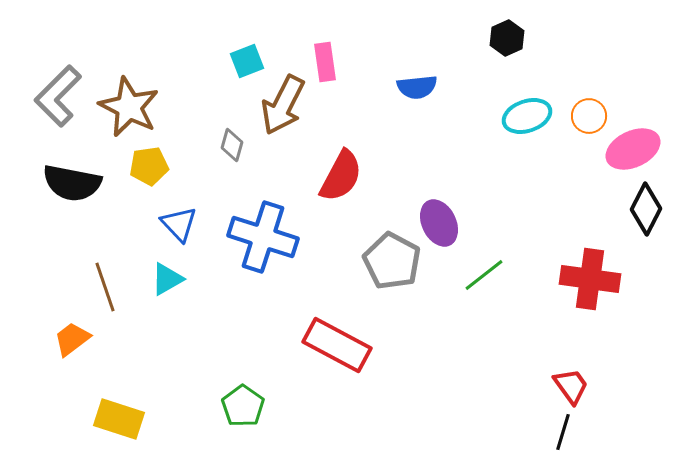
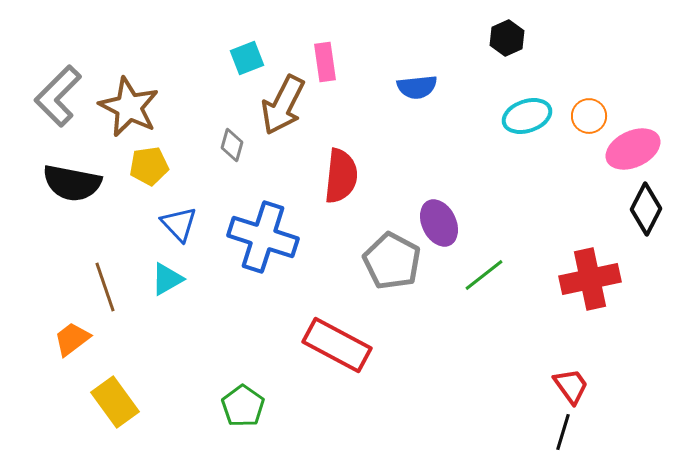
cyan square: moved 3 px up
red semicircle: rotated 22 degrees counterclockwise
red cross: rotated 20 degrees counterclockwise
yellow rectangle: moved 4 px left, 17 px up; rotated 36 degrees clockwise
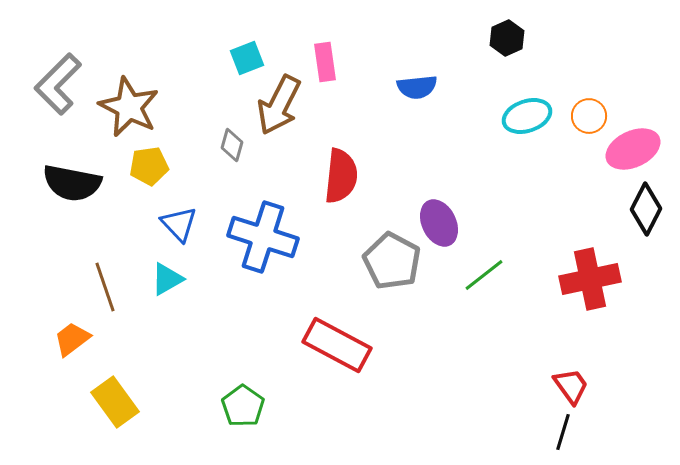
gray L-shape: moved 12 px up
brown arrow: moved 4 px left
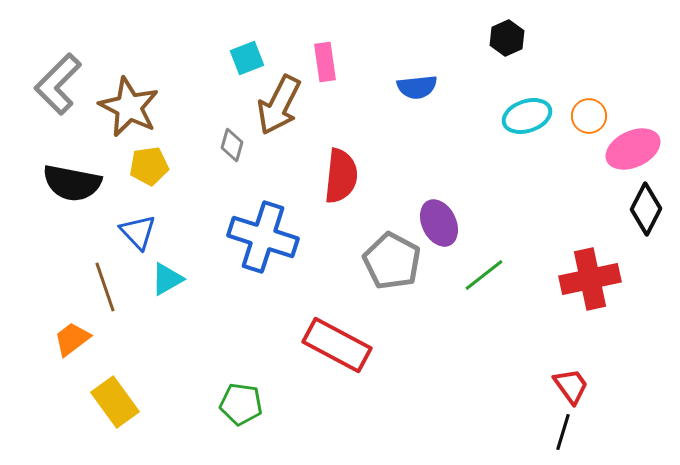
blue triangle: moved 41 px left, 8 px down
green pentagon: moved 2 px left, 2 px up; rotated 27 degrees counterclockwise
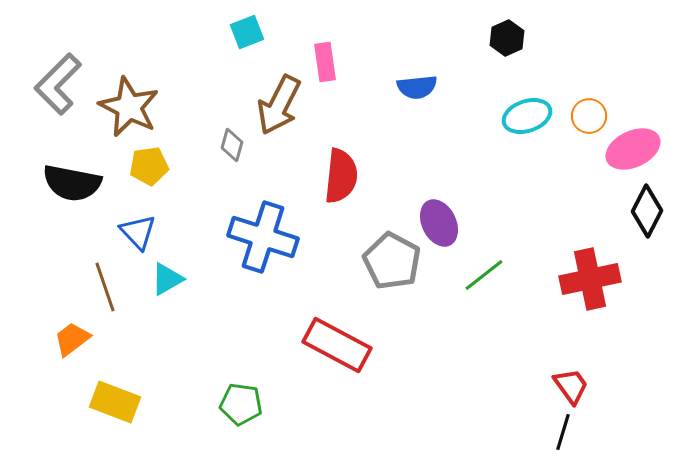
cyan square: moved 26 px up
black diamond: moved 1 px right, 2 px down
yellow rectangle: rotated 33 degrees counterclockwise
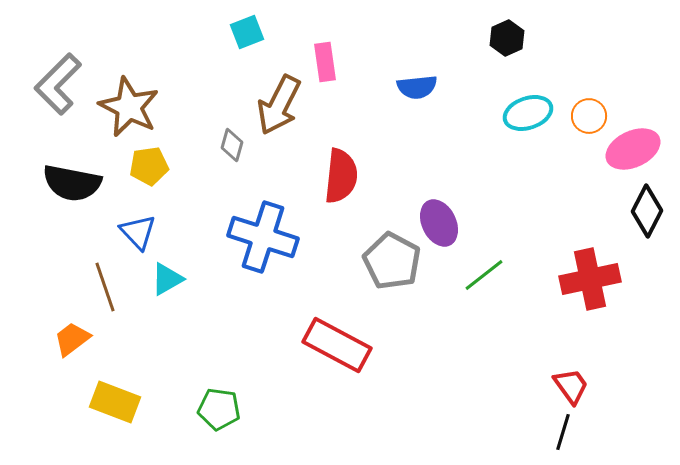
cyan ellipse: moved 1 px right, 3 px up
green pentagon: moved 22 px left, 5 px down
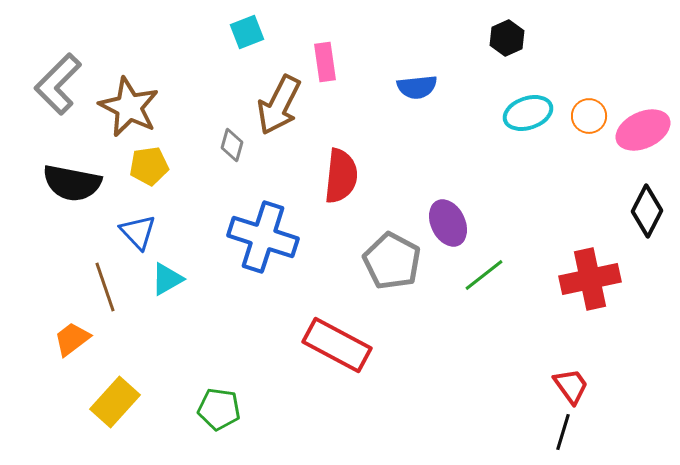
pink ellipse: moved 10 px right, 19 px up
purple ellipse: moved 9 px right
yellow rectangle: rotated 69 degrees counterclockwise
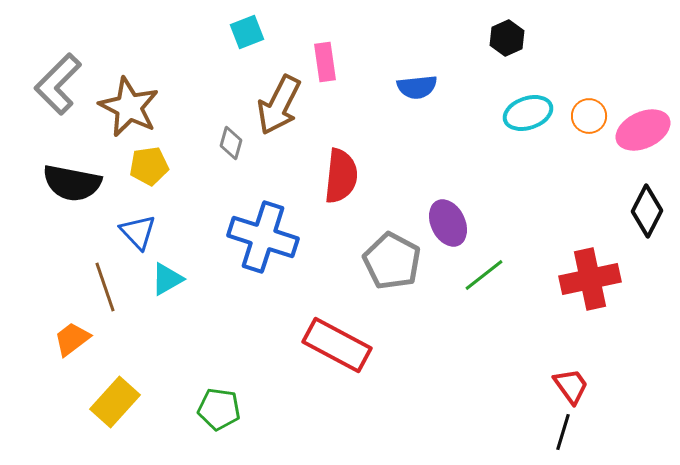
gray diamond: moved 1 px left, 2 px up
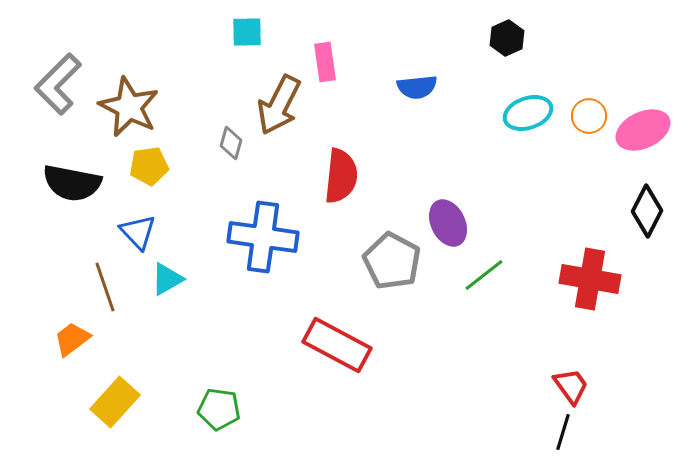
cyan square: rotated 20 degrees clockwise
blue cross: rotated 10 degrees counterclockwise
red cross: rotated 22 degrees clockwise
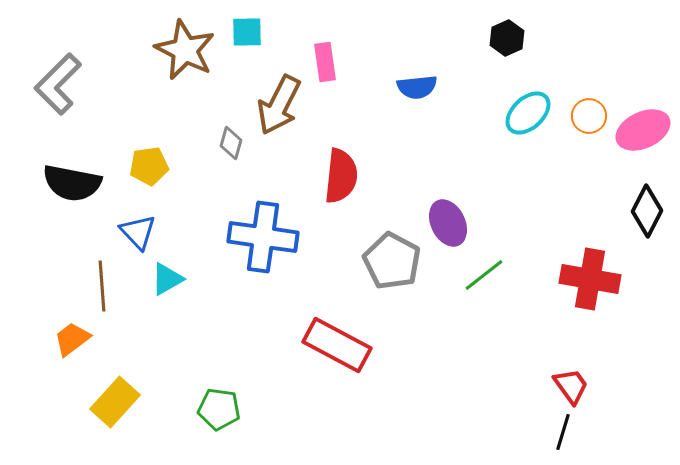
brown star: moved 56 px right, 57 px up
cyan ellipse: rotated 24 degrees counterclockwise
brown line: moved 3 px left, 1 px up; rotated 15 degrees clockwise
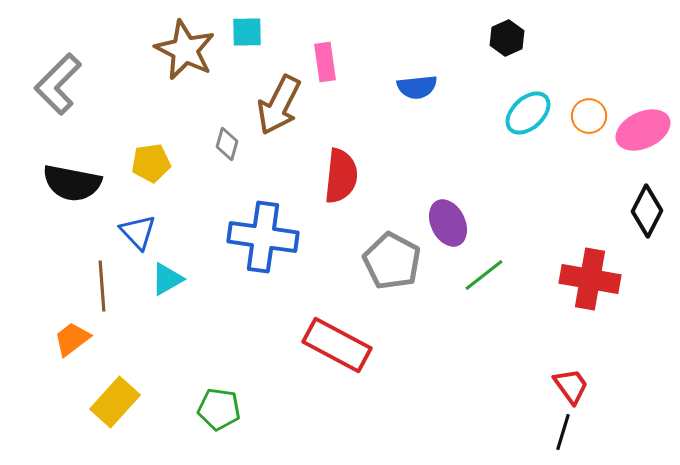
gray diamond: moved 4 px left, 1 px down
yellow pentagon: moved 2 px right, 3 px up
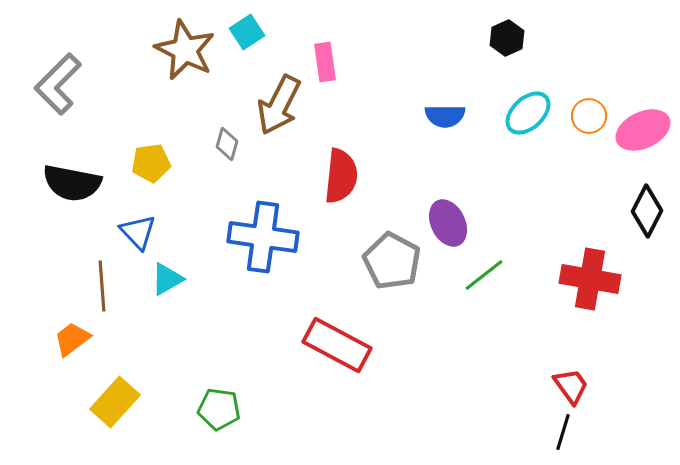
cyan square: rotated 32 degrees counterclockwise
blue semicircle: moved 28 px right, 29 px down; rotated 6 degrees clockwise
